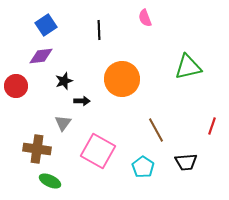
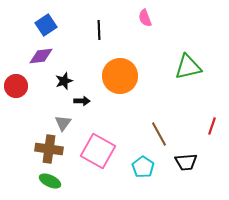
orange circle: moved 2 px left, 3 px up
brown line: moved 3 px right, 4 px down
brown cross: moved 12 px right
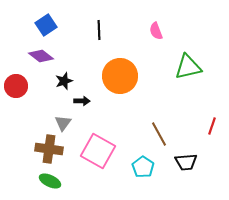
pink semicircle: moved 11 px right, 13 px down
purple diamond: rotated 45 degrees clockwise
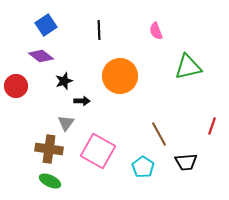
gray triangle: moved 3 px right
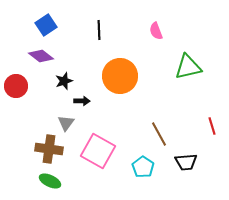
red line: rotated 36 degrees counterclockwise
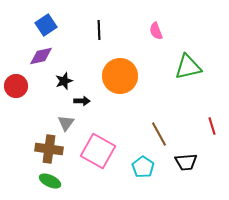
purple diamond: rotated 50 degrees counterclockwise
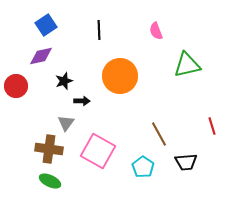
green triangle: moved 1 px left, 2 px up
